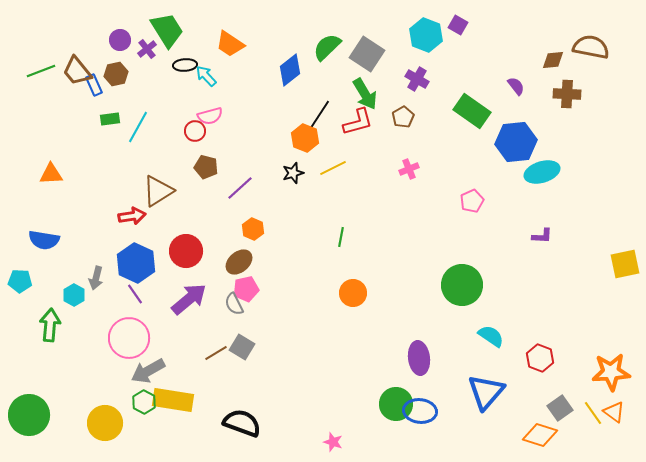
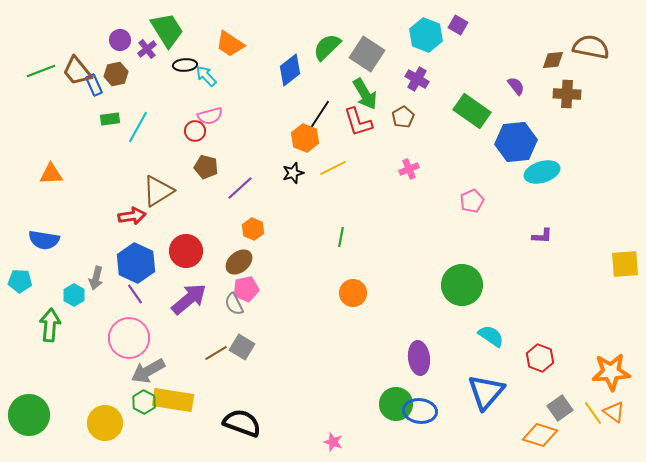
red L-shape at (358, 122): rotated 88 degrees clockwise
yellow square at (625, 264): rotated 8 degrees clockwise
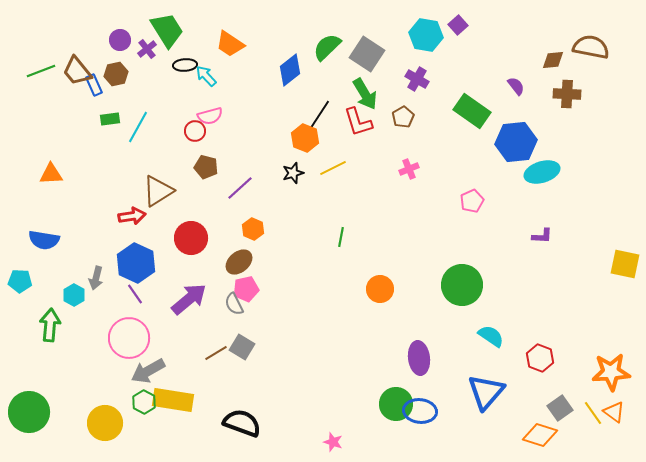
purple square at (458, 25): rotated 18 degrees clockwise
cyan hexagon at (426, 35): rotated 12 degrees counterclockwise
red circle at (186, 251): moved 5 px right, 13 px up
yellow square at (625, 264): rotated 16 degrees clockwise
orange circle at (353, 293): moved 27 px right, 4 px up
green circle at (29, 415): moved 3 px up
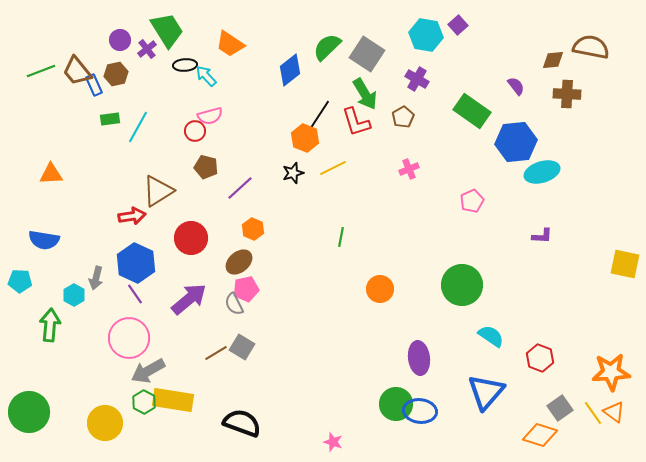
red L-shape at (358, 122): moved 2 px left
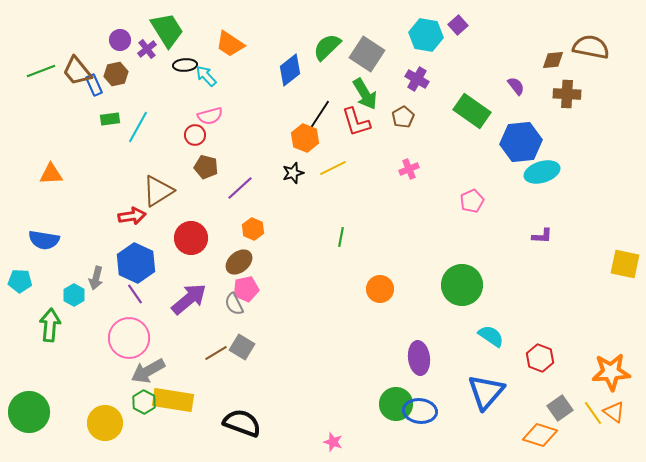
red circle at (195, 131): moved 4 px down
blue hexagon at (516, 142): moved 5 px right
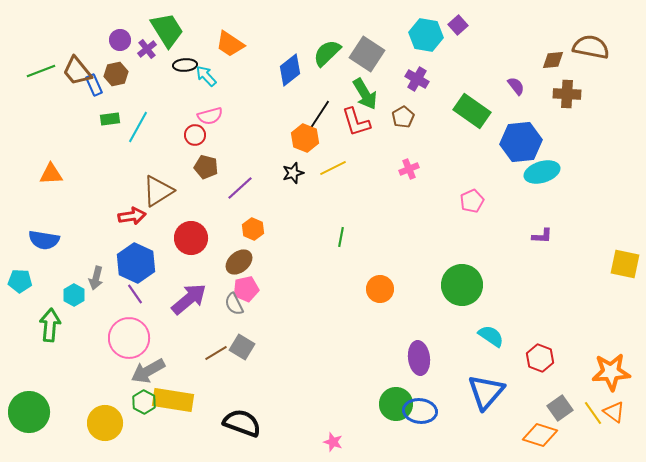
green semicircle at (327, 47): moved 6 px down
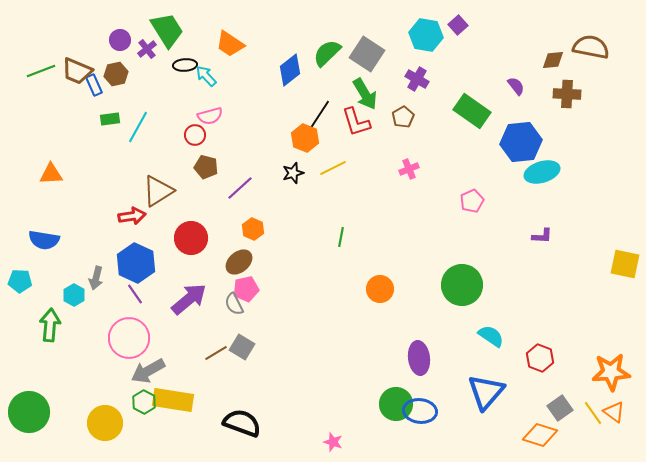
brown trapezoid at (77, 71): rotated 28 degrees counterclockwise
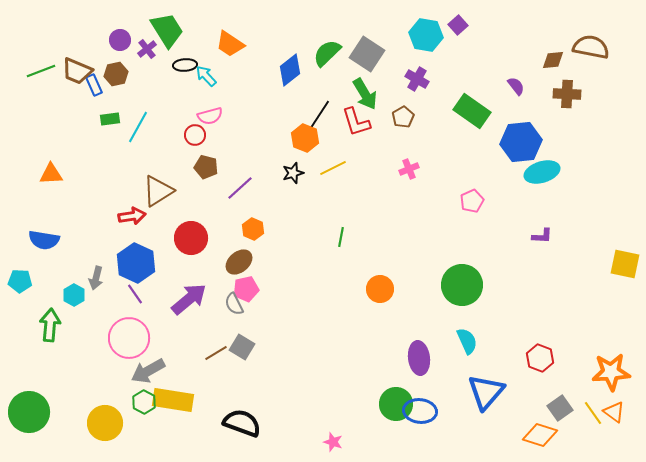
cyan semicircle at (491, 336): moved 24 px left, 5 px down; rotated 32 degrees clockwise
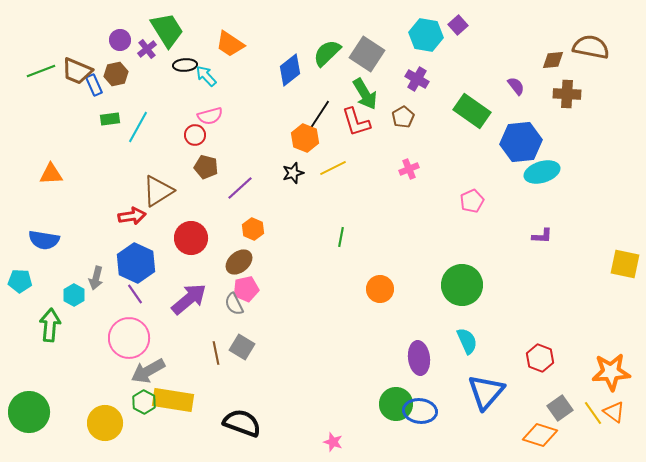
brown line at (216, 353): rotated 70 degrees counterclockwise
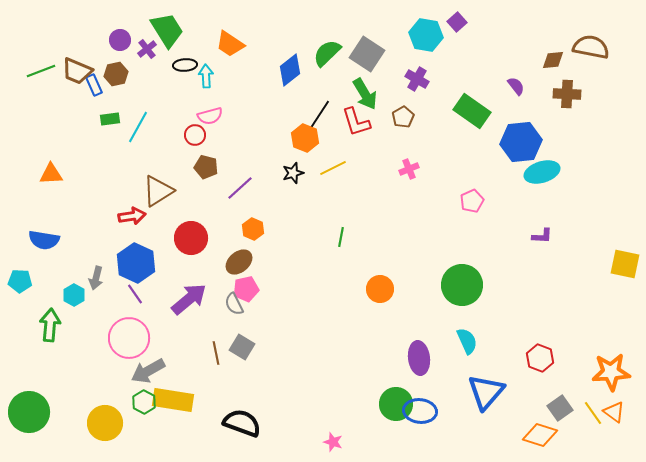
purple square at (458, 25): moved 1 px left, 3 px up
cyan arrow at (206, 76): rotated 40 degrees clockwise
